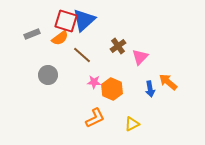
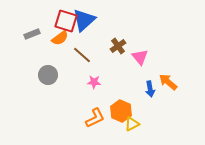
pink triangle: rotated 24 degrees counterclockwise
orange hexagon: moved 9 px right, 22 px down
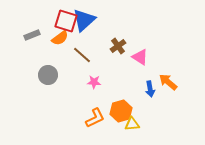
gray rectangle: moved 1 px down
pink triangle: rotated 18 degrees counterclockwise
orange hexagon: rotated 20 degrees clockwise
yellow triangle: rotated 21 degrees clockwise
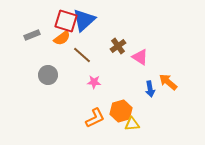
orange semicircle: moved 2 px right
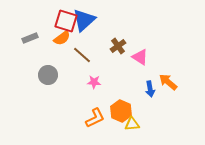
gray rectangle: moved 2 px left, 3 px down
orange hexagon: rotated 20 degrees counterclockwise
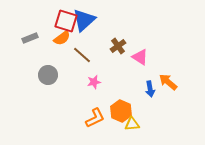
pink star: rotated 16 degrees counterclockwise
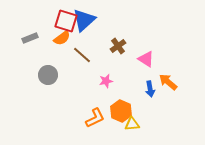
pink triangle: moved 6 px right, 2 px down
pink star: moved 12 px right, 1 px up
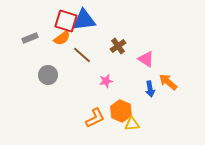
blue triangle: rotated 35 degrees clockwise
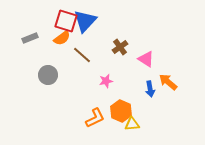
blue triangle: moved 1 px right, 1 px down; rotated 40 degrees counterclockwise
brown cross: moved 2 px right, 1 px down
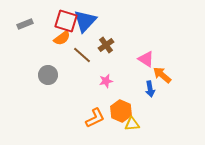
gray rectangle: moved 5 px left, 14 px up
brown cross: moved 14 px left, 2 px up
orange arrow: moved 6 px left, 7 px up
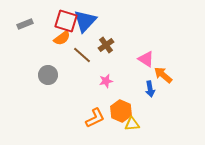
orange arrow: moved 1 px right
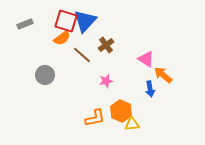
gray circle: moved 3 px left
orange L-shape: rotated 15 degrees clockwise
